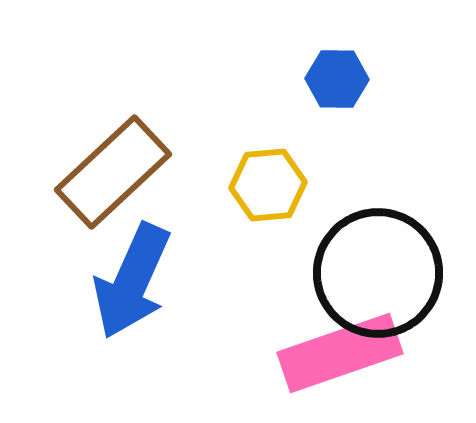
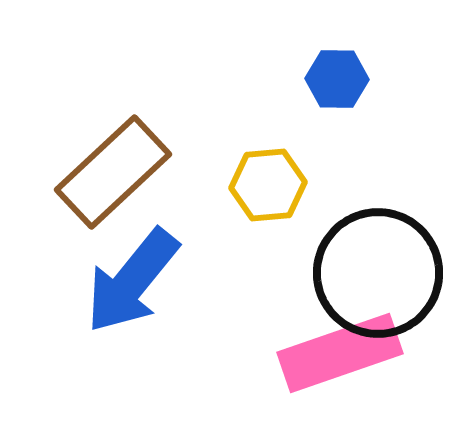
blue arrow: rotated 15 degrees clockwise
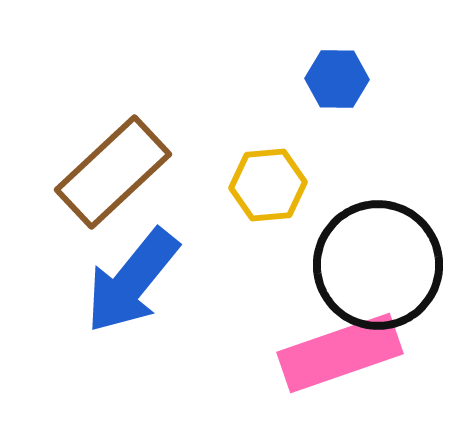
black circle: moved 8 px up
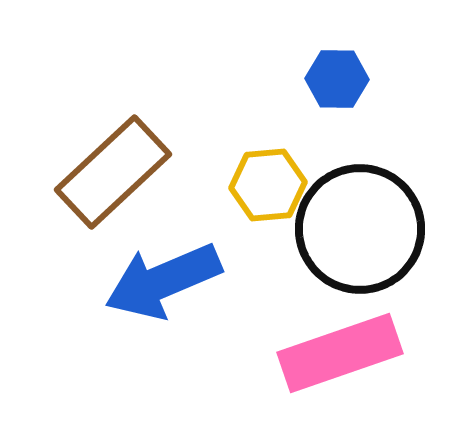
black circle: moved 18 px left, 36 px up
blue arrow: moved 31 px right; rotated 28 degrees clockwise
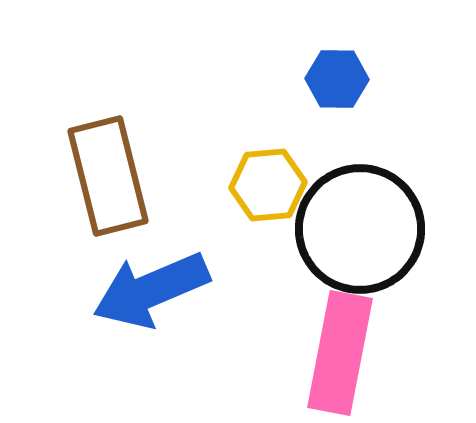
brown rectangle: moved 5 px left, 4 px down; rotated 61 degrees counterclockwise
blue arrow: moved 12 px left, 9 px down
pink rectangle: rotated 60 degrees counterclockwise
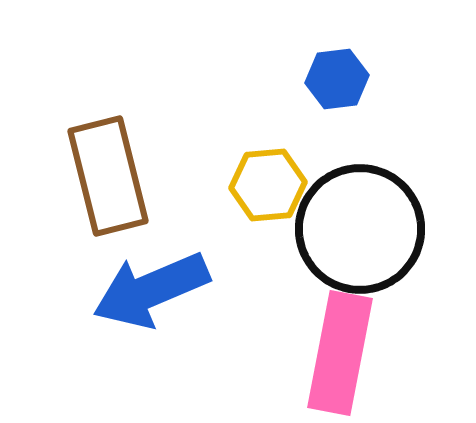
blue hexagon: rotated 8 degrees counterclockwise
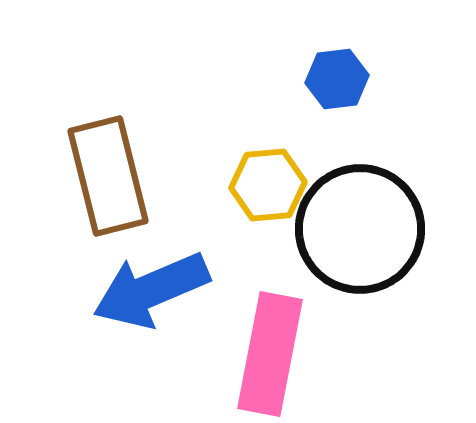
pink rectangle: moved 70 px left, 1 px down
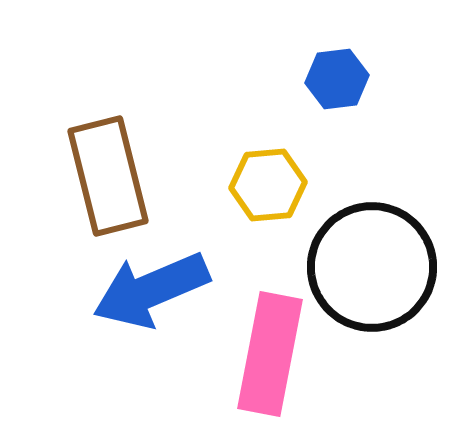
black circle: moved 12 px right, 38 px down
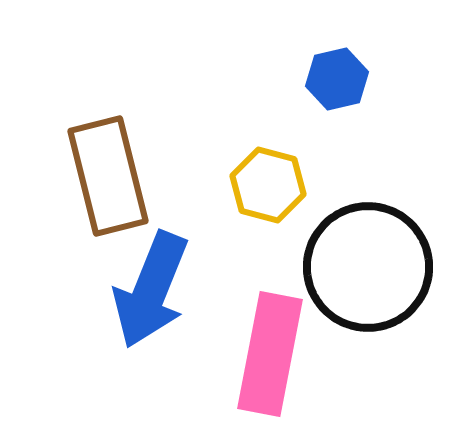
blue hexagon: rotated 6 degrees counterclockwise
yellow hexagon: rotated 20 degrees clockwise
black circle: moved 4 px left
blue arrow: rotated 45 degrees counterclockwise
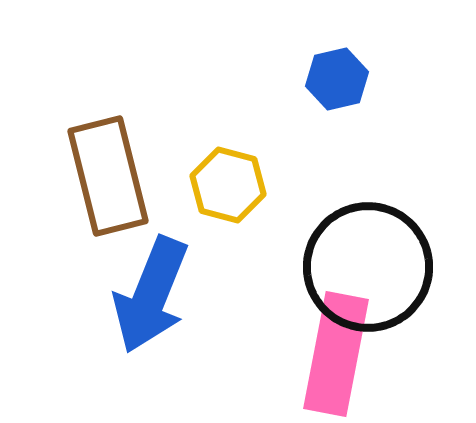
yellow hexagon: moved 40 px left
blue arrow: moved 5 px down
pink rectangle: moved 66 px right
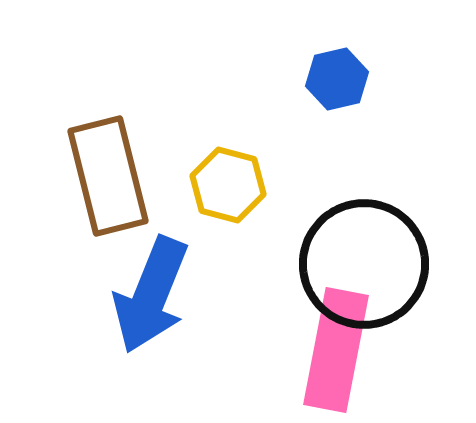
black circle: moved 4 px left, 3 px up
pink rectangle: moved 4 px up
